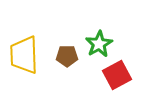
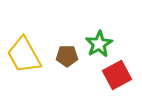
yellow trapezoid: rotated 27 degrees counterclockwise
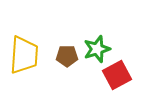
green star: moved 2 px left, 5 px down; rotated 12 degrees clockwise
yellow trapezoid: rotated 147 degrees counterclockwise
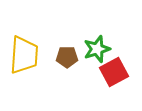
brown pentagon: moved 1 px down
red square: moved 3 px left, 3 px up
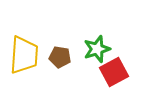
brown pentagon: moved 7 px left; rotated 10 degrees clockwise
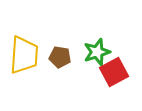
green star: moved 3 px down
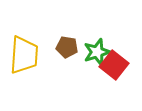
brown pentagon: moved 7 px right, 10 px up
red square: moved 7 px up; rotated 24 degrees counterclockwise
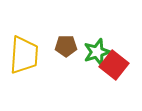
brown pentagon: moved 1 px left, 1 px up; rotated 10 degrees counterclockwise
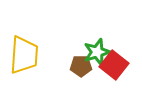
brown pentagon: moved 15 px right, 20 px down
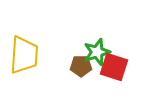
red square: moved 2 px down; rotated 20 degrees counterclockwise
